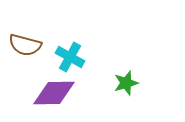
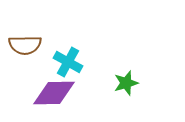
brown semicircle: rotated 16 degrees counterclockwise
cyan cross: moved 2 px left, 5 px down
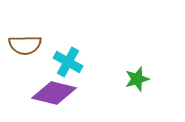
green star: moved 11 px right, 4 px up
purple diamond: rotated 15 degrees clockwise
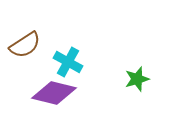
brown semicircle: rotated 32 degrees counterclockwise
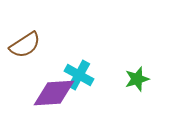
cyan cross: moved 11 px right, 13 px down
purple diamond: rotated 18 degrees counterclockwise
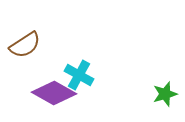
green star: moved 28 px right, 15 px down
purple diamond: rotated 33 degrees clockwise
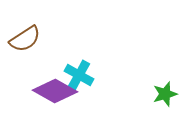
brown semicircle: moved 6 px up
purple diamond: moved 1 px right, 2 px up
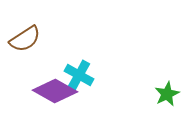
green star: moved 2 px right; rotated 10 degrees counterclockwise
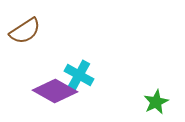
brown semicircle: moved 8 px up
green star: moved 11 px left, 8 px down
